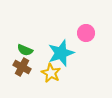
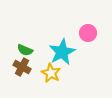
pink circle: moved 2 px right
cyan star: moved 1 px right, 1 px up; rotated 8 degrees counterclockwise
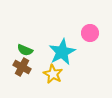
pink circle: moved 2 px right
yellow star: moved 2 px right, 1 px down
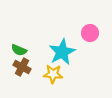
green semicircle: moved 6 px left
yellow star: rotated 24 degrees counterclockwise
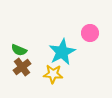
brown cross: rotated 24 degrees clockwise
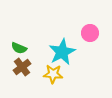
green semicircle: moved 2 px up
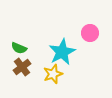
yellow star: rotated 24 degrees counterclockwise
